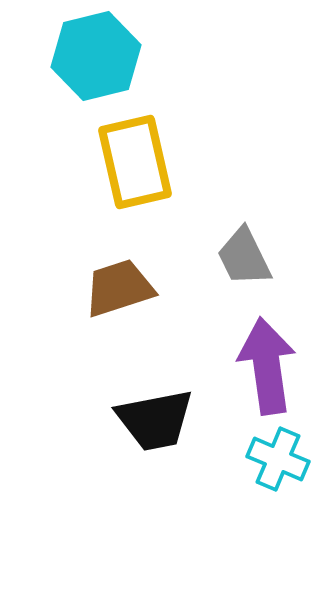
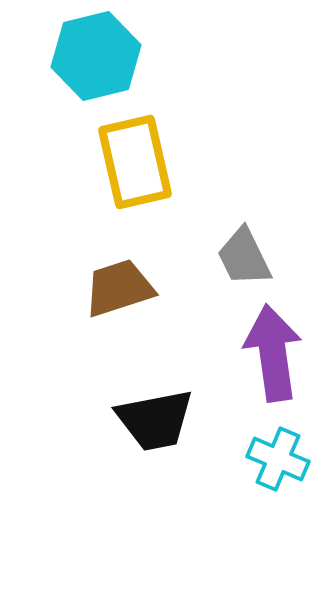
purple arrow: moved 6 px right, 13 px up
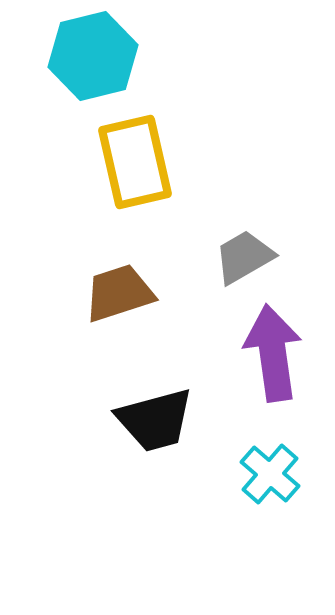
cyan hexagon: moved 3 px left
gray trapezoid: rotated 86 degrees clockwise
brown trapezoid: moved 5 px down
black trapezoid: rotated 4 degrees counterclockwise
cyan cross: moved 8 px left, 15 px down; rotated 18 degrees clockwise
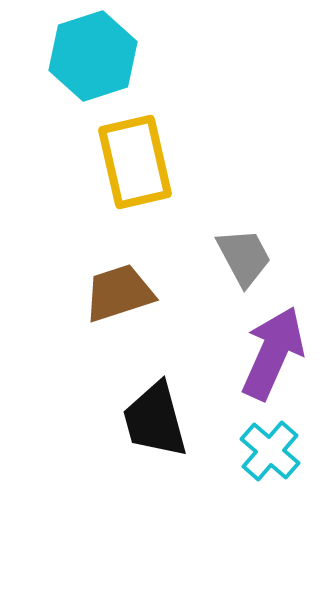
cyan hexagon: rotated 4 degrees counterclockwise
gray trapezoid: rotated 92 degrees clockwise
purple arrow: rotated 32 degrees clockwise
black trapezoid: rotated 90 degrees clockwise
cyan cross: moved 23 px up
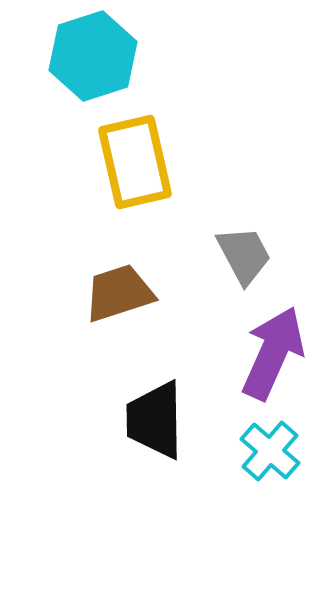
gray trapezoid: moved 2 px up
black trapezoid: rotated 14 degrees clockwise
